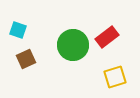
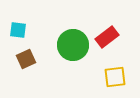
cyan square: rotated 12 degrees counterclockwise
yellow square: rotated 10 degrees clockwise
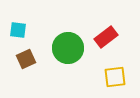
red rectangle: moved 1 px left
green circle: moved 5 px left, 3 px down
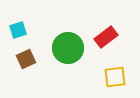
cyan square: rotated 24 degrees counterclockwise
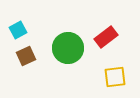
cyan square: rotated 12 degrees counterclockwise
brown square: moved 3 px up
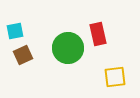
cyan square: moved 3 px left, 1 px down; rotated 18 degrees clockwise
red rectangle: moved 8 px left, 3 px up; rotated 65 degrees counterclockwise
brown square: moved 3 px left, 1 px up
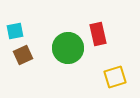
yellow square: rotated 10 degrees counterclockwise
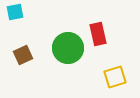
cyan square: moved 19 px up
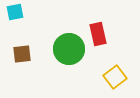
green circle: moved 1 px right, 1 px down
brown square: moved 1 px left, 1 px up; rotated 18 degrees clockwise
yellow square: rotated 20 degrees counterclockwise
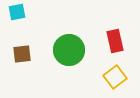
cyan square: moved 2 px right
red rectangle: moved 17 px right, 7 px down
green circle: moved 1 px down
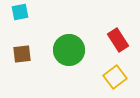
cyan square: moved 3 px right
red rectangle: moved 3 px right, 1 px up; rotated 20 degrees counterclockwise
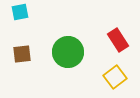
green circle: moved 1 px left, 2 px down
